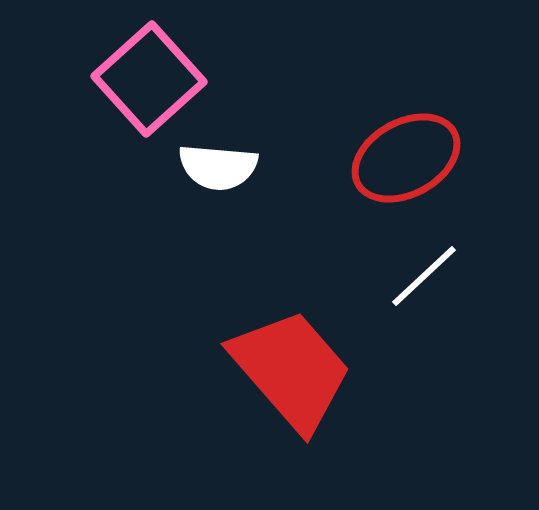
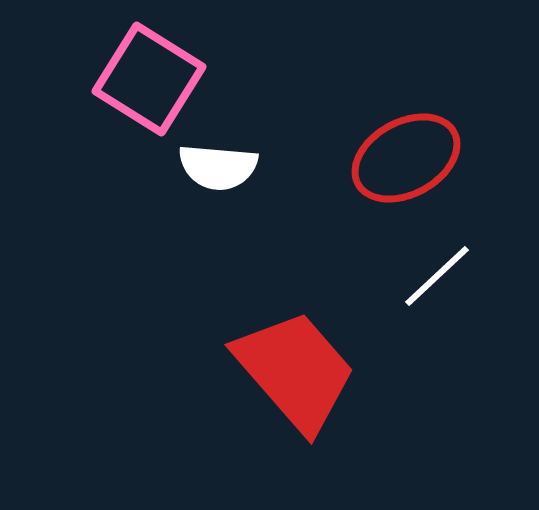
pink square: rotated 16 degrees counterclockwise
white line: moved 13 px right
red trapezoid: moved 4 px right, 1 px down
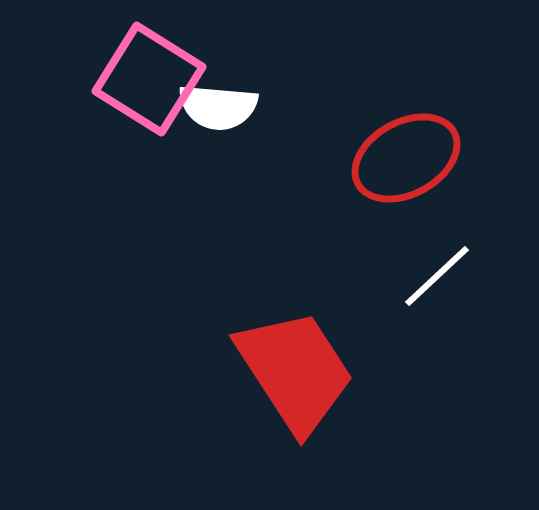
white semicircle: moved 60 px up
red trapezoid: rotated 8 degrees clockwise
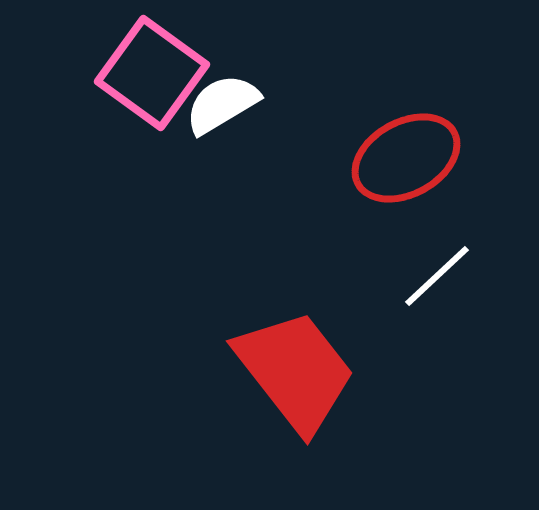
pink square: moved 3 px right, 6 px up; rotated 4 degrees clockwise
white semicircle: moved 4 px right, 3 px up; rotated 144 degrees clockwise
red trapezoid: rotated 5 degrees counterclockwise
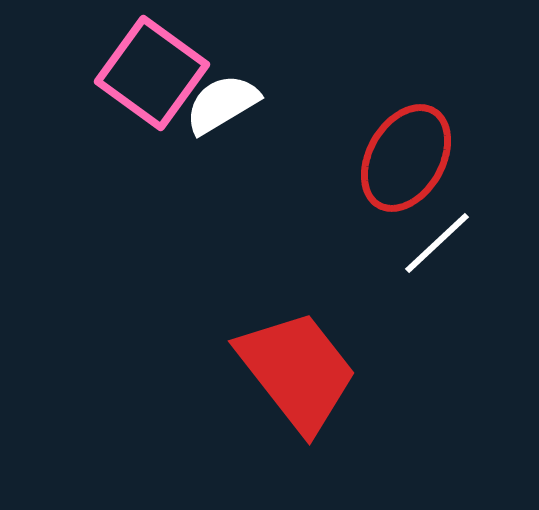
red ellipse: rotated 31 degrees counterclockwise
white line: moved 33 px up
red trapezoid: moved 2 px right
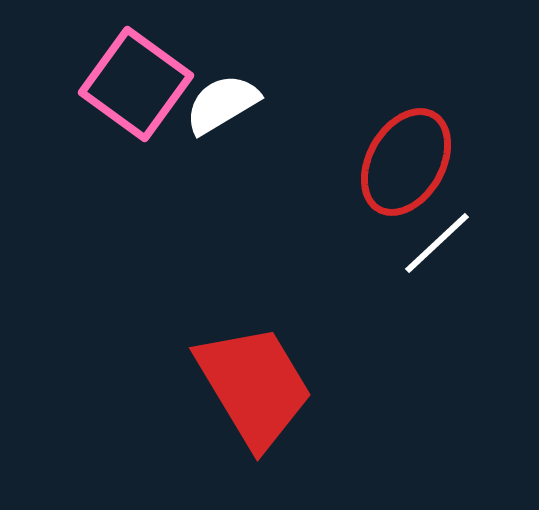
pink square: moved 16 px left, 11 px down
red ellipse: moved 4 px down
red trapezoid: moved 43 px left, 15 px down; rotated 7 degrees clockwise
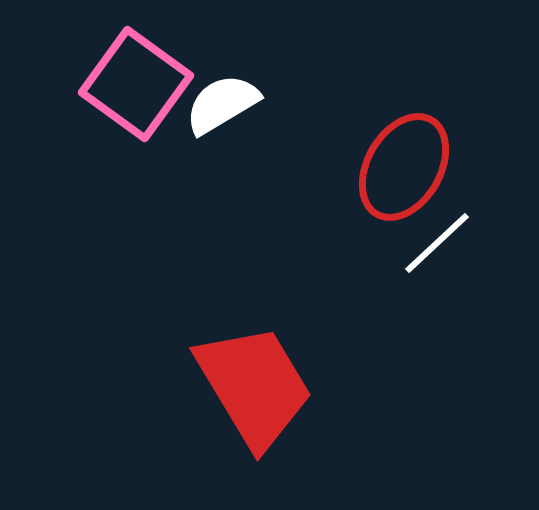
red ellipse: moved 2 px left, 5 px down
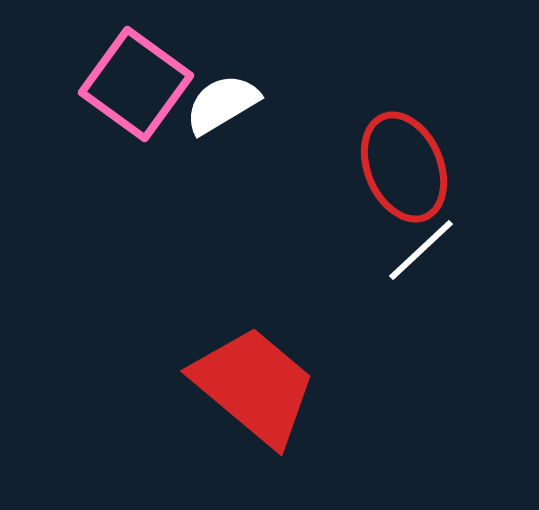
red ellipse: rotated 53 degrees counterclockwise
white line: moved 16 px left, 7 px down
red trapezoid: rotated 19 degrees counterclockwise
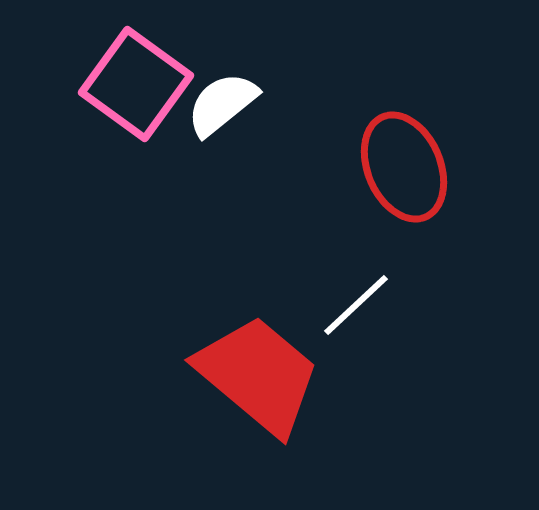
white semicircle: rotated 8 degrees counterclockwise
white line: moved 65 px left, 55 px down
red trapezoid: moved 4 px right, 11 px up
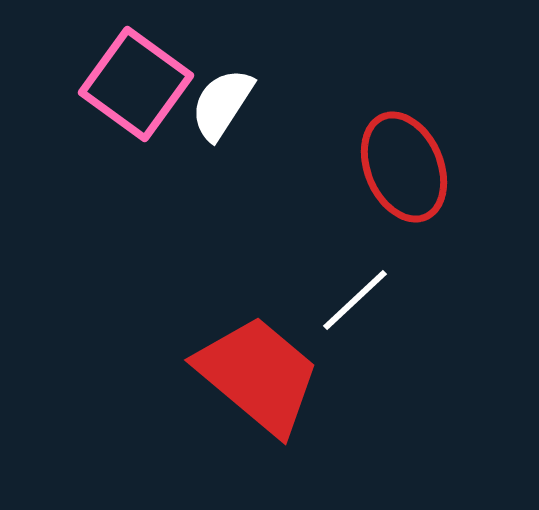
white semicircle: rotated 18 degrees counterclockwise
white line: moved 1 px left, 5 px up
